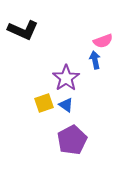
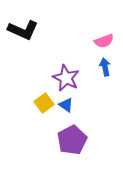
pink semicircle: moved 1 px right
blue arrow: moved 10 px right, 7 px down
purple star: rotated 12 degrees counterclockwise
yellow square: rotated 18 degrees counterclockwise
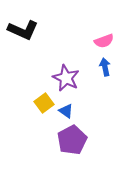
blue triangle: moved 6 px down
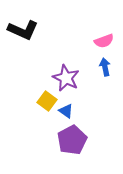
yellow square: moved 3 px right, 2 px up; rotated 18 degrees counterclockwise
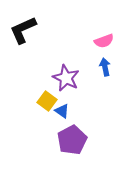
black L-shape: rotated 132 degrees clockwise
blue triangle: moved 4 px left
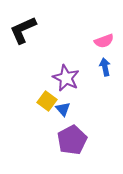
blue triangle: moved 1 px right, 2 px up; rotated 14 degrees clockwise
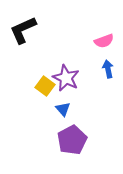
blue arrow: moved 3 px right, 2 px down
yellow square: moved 2 px left, 15 px up
